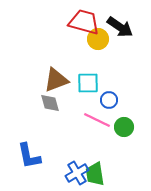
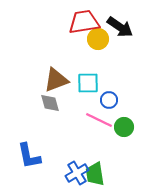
red trapezoid: rotated 24 degrees counterclockwise
pink line: moved 2 px right
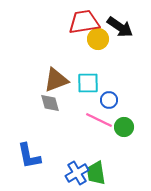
green trapezoid: moved 1 px right, 1 px up
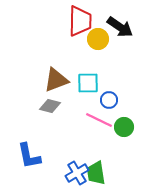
red trapezoid: moved 4 px left, 1 px up; rotated 100 degrees clockwise
gray diamond: moved 3 px down; rotated 60 degrees counterclockwise
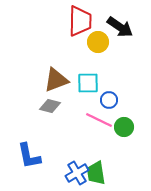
yellow circle: moved 3 px down
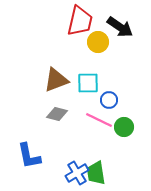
red trapezoid: rotated 12 degrees clockwise
gray diamond: moved 7 px right, 8 px down
